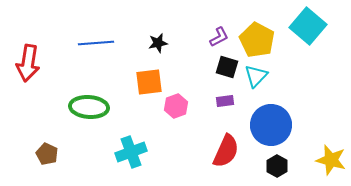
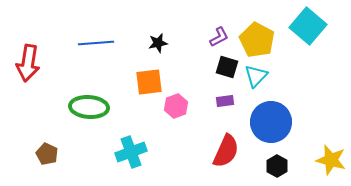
blue circle: moved 3 px up
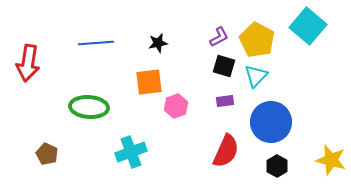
black square: moved 3 px left, 1 px up
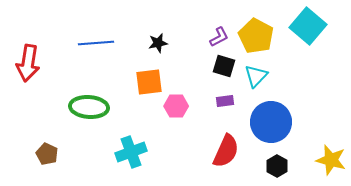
yellow pentagon: moved 1 px left, 4 px up
pink hexagon: rotated 20 degrees clockwise
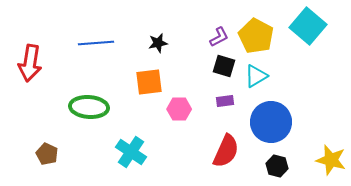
red arrow: moved 2 px right
cyan triangle: rotated 15 degrees clockwise
pink hexagon: moved 3 px right, 3 px down
cyan cross: rotated 36 degrees counterclockwise
black hexagon: rotated 15 degrees counterclockwise
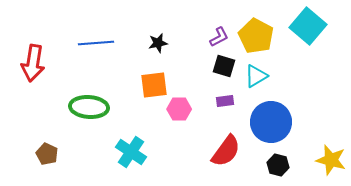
red arrow: moved 3 px right
orange square: moved 5 px right, 3 px down
red semicircle: rotated 12 degrees clockwise
black hexagon: moved 1 px right, 1 px up
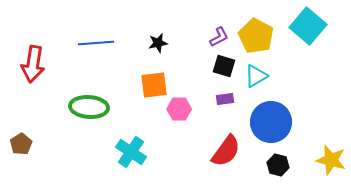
red arrow: moved 1 px down
purple rectangle: moved 2 px up
brown pentagon: moved 26 px left, 10 px up; rotated 15 degrees clockwise
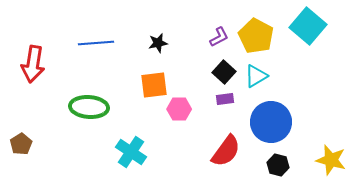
black square: moved 6 px down; rotated 25 degrees clockwise
